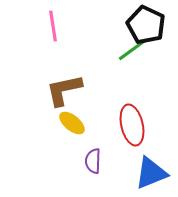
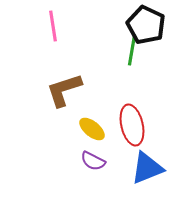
green line: rotated 44 degrees counterclockwise
brown L-shape: rotated 6 degrees counterclockwise
yellow ellipse: moved 20 px right, 6 px down
purple semicircle: rotated 65 degrees counterclockwise
blue triangle: moved 4 px left, 5 px up
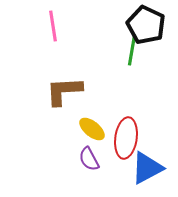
brown L-shape: moved 1 px down; rotated 15 degrees clockwise
red ellipse: moved 6 px left, 13 px down; rotated 21 degrees clockwise
purple semicircle: moved 4 px left, 2 px up; rotated 35 degrees clockwise
blue triangle: rotated 6 degrees counterclockwise
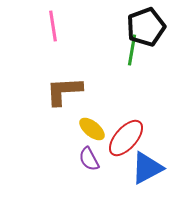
black pentagon: moved 2 px down; rotated 27 degrees clockwise
red ellipse: rotated 33 degrees clockwise
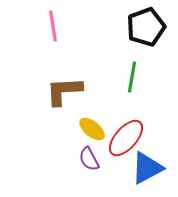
green line: moved 27 px down
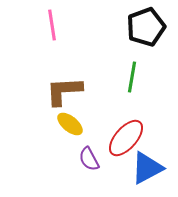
pink line: moved 1 px left, 1 px up
yellow ellipse: moved 22 px left, 5 px up
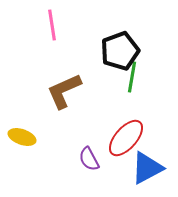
black pentagon: moved 26 px left, 24 px down
brown L-shape: rotated 21 degrees counterclockwise
yellow ellipse: moved 48 px left, 13 px down; rotated 20 degrees counterclockwise
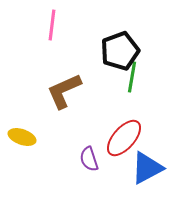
pink line: rotated 16 degrees clockwise
red ellipse: moved 2 px left
purple semicircle: rotated 10 degrees clockwise
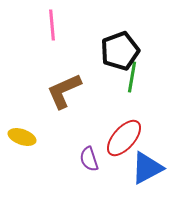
pink line: rotated 12 degrees counterclockwise
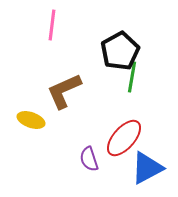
pink line: rotated 12 degrees clockwise
black pentagon: rotated 9 degrees counterclockwise
yellow ellipse: moved 9 px right, 17 px up
